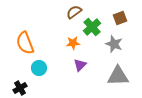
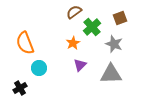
orange star: rotated 24 degrees counterclockwise
gray triangle: moved 7 px left, 2 px up
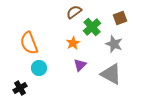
orange semicircle: moved 4 px right
gray triangle: rotated 30 degrees clockwise
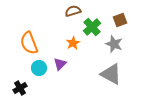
brown semicircle: moved 1 px left, 1 px up; rotated 21 degrees clockwise
brown square: moved 2 px down
purple triangle: moved 20 px left, 1 px up
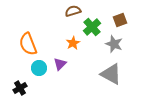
orange semicircle: moved 1 px left, 1 px down
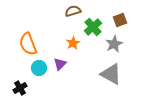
green cross: moved 1 px right
gray star: rotated 24 degrees clockwise
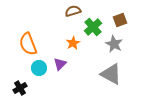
gray star: rotated 18 degrees counterclockwise
